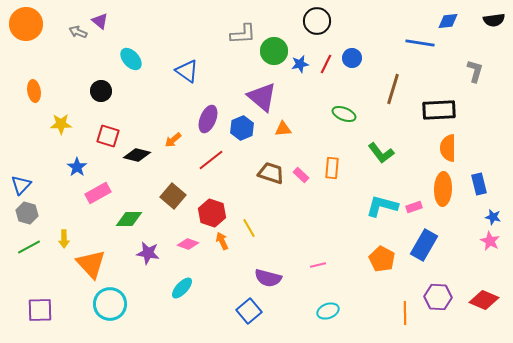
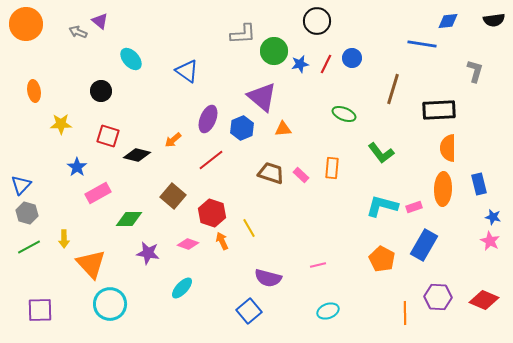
blue line at (420, 43): moved 2 px right, 1 px down
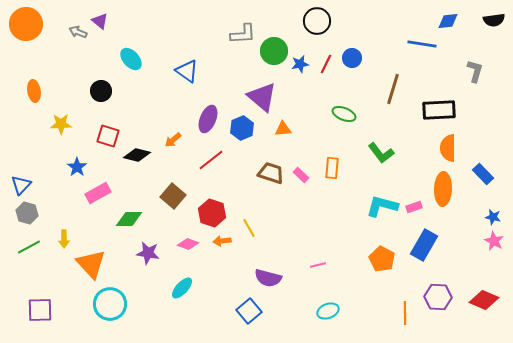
blue rectangle at (479, 184): moved 4 px right, 10 px up; rotated 30 degrees counterclockwise
orange arrow at (222, 241): rotated 72 degrees counterclockwise
pink star at (490, 241): moved 4 px right
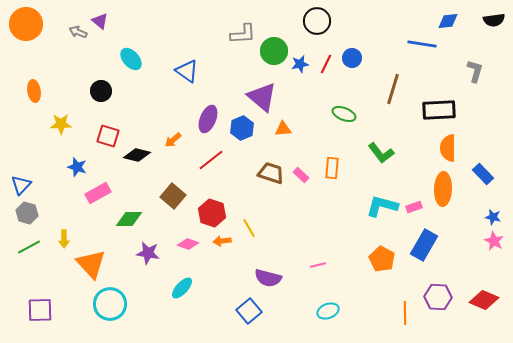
blue star at (77, 167): rotated 18 degrees counterclockwise
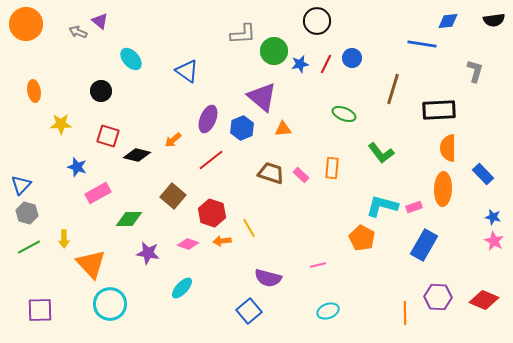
orange pentagon at (382, 259): moved 20 px left, 21 px up
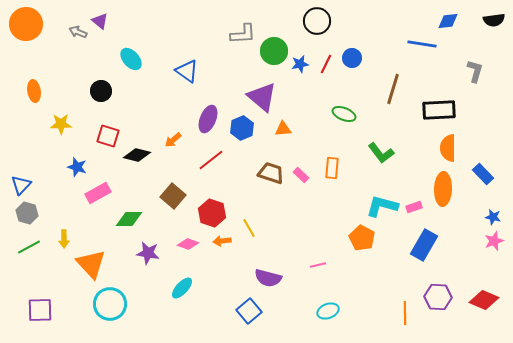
pink star at (494, 241): rotated 24 degrees clockwise
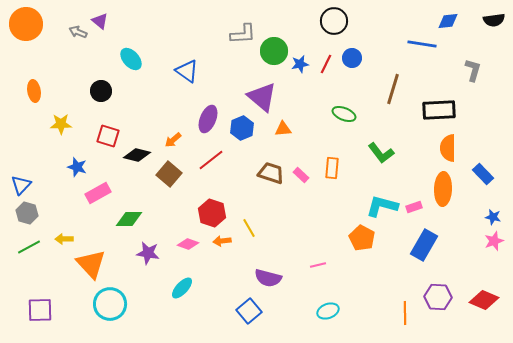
black circle at (317, 21): moved 17 px right
gray L-shape at (475, 71): moved 2 px left, 1 px up
brown square at (173, 196): moved 4 px left, 22 px up
yellow arrow at (64, 239): rotated 90 degrees clockwise
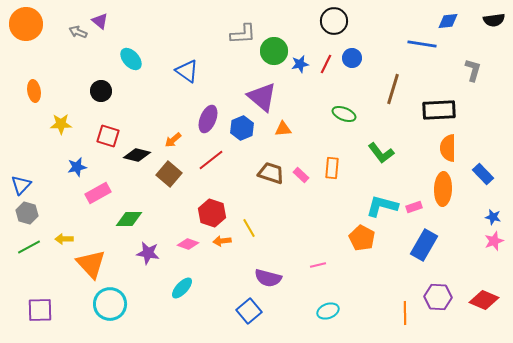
blue star at (77, 167): rotated 30 degrees counterclockwise
